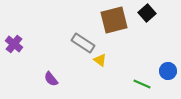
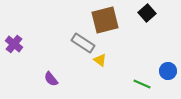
brown square: moved 9 px left
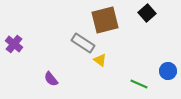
green line: moved 3 px left
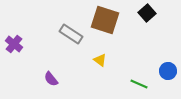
brown square: rotated 32 degrees clockwise
gray rectangle: moved 12 px left, 9 px up
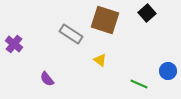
purple semicircle: moved 4 px left
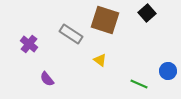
purple cross: moved 15 px right
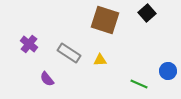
gray rectangle: moved 2 px left, 19 px down
yellow triangle: rotated 40 degrees counterclockwise
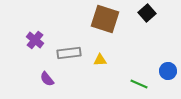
brown square: moved 1 px up
purple cross: moved 6 px right, 4 px up
gray rectangle: rotated 40 degrees counterclockwise
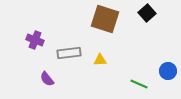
purple cross: rotated 18 degrees counterclockwise
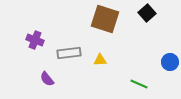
blue circle: moved 2 px right, 9 px up
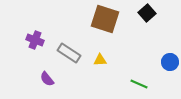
gray rectangle: rotated 40 degrees clockwise
